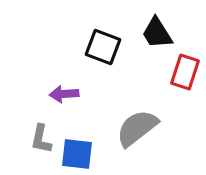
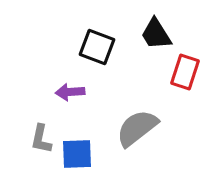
black trapezoid: moved 1 px left, 1 px down
black square: moved 6 px left
purple arrow: moved 6 px right, 2 px up
blue square: rotated 8 degrees counterclockwise
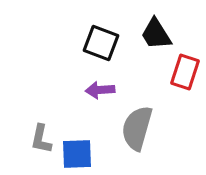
black square: moved 4 px right, 4 px up
purple arrow: moved 30 px right, 2 px up
gray semicircle: rotated 36 degrees counterclockwise
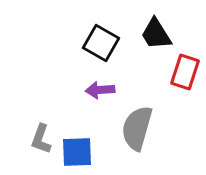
black square: rotated 9 degrees clockwise
gray L-shape: rotated 8 degrees clockwise
blue square: moved 2 px up
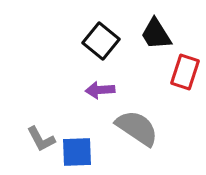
black square: moved 2 px up; rotated 9 degrees clockwise
gray semicircle: rotated 108 degrees clockwise
gray L-shape: rotated 48 degrees counterclockwise
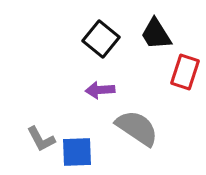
black square: moved 2 px up
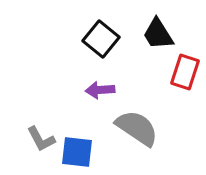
black trapezoid: moved 2 px right
blue square: rotated 8 degrees clockwise
